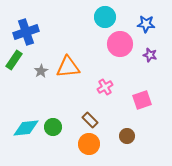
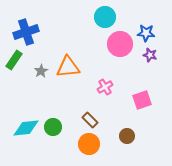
blue star: moved 9 px down
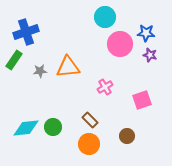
gray star: moved 1 px left; rotated 24 degrees clockwise
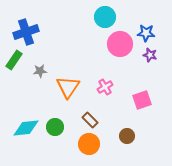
orange triangle: moved 20 px down; rotated 50 degrees counterclockwise
green circle: moved 2 px right
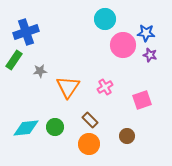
cyan circle: moved 2 px down
pink circle: moved 3 px right, 1 px down
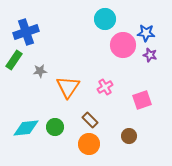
brown circle: moved 2 px right
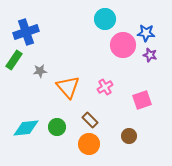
orange triangle: rotated 15 degrees counterclockwise
green circle: moved 2 px right
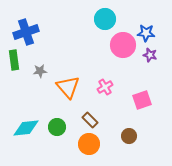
green rectangle: rotated 42 degrees counterclockwise
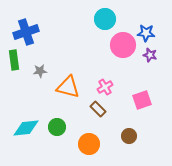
orange triangle: rotated 35 degrees counterclockwise
brown rectangle: moved 8 px right, 11 px up
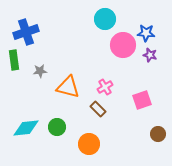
brown circle: moved 29 px right, 2 px up
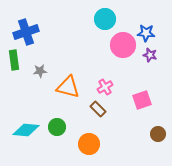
cyan diamond: moved 2 px down; rotated 12 degrees clockwise
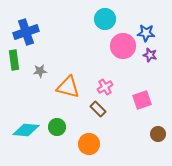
pink circle: moved 1 px down
